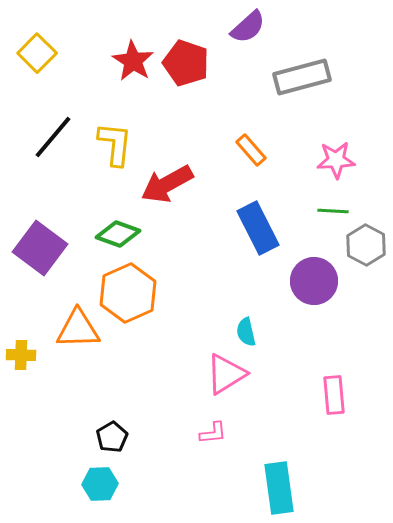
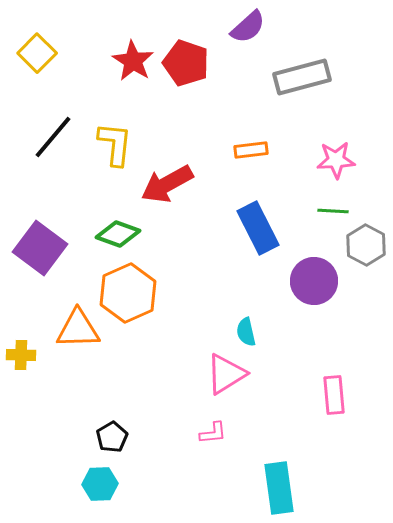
orange rectangle: rotated 56 degrees counterclockwise
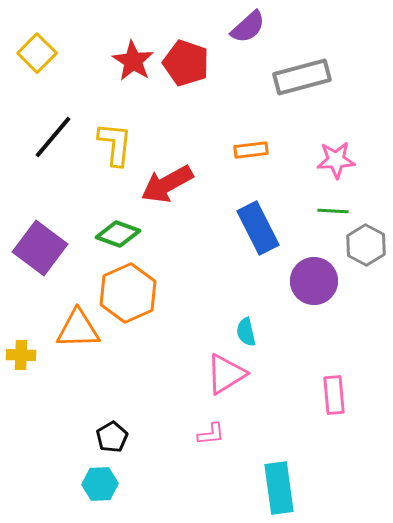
pink L-shape: moved 2 px left, 1 px down
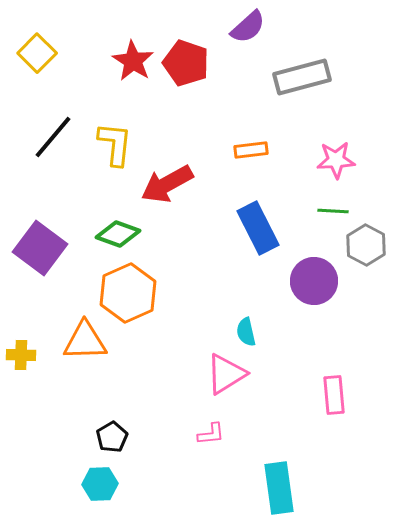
orange triangle: moved 7 px right, 12 px down
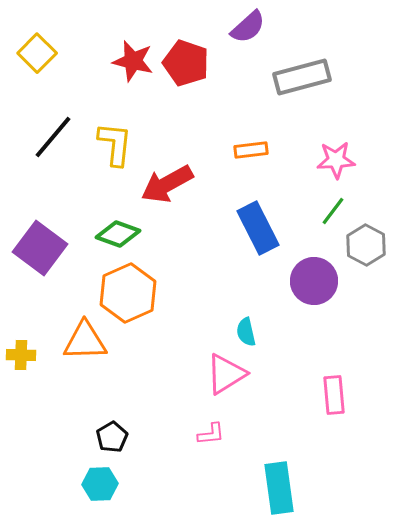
red star: rotated 18 degrees counterclockwise
green line: rotated 56 degrees counterclockwise
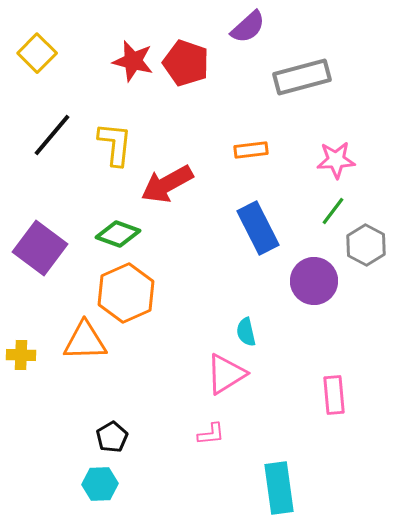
black line: moved 1 px left, 2 px up
orange hexagon: moved 2 px left
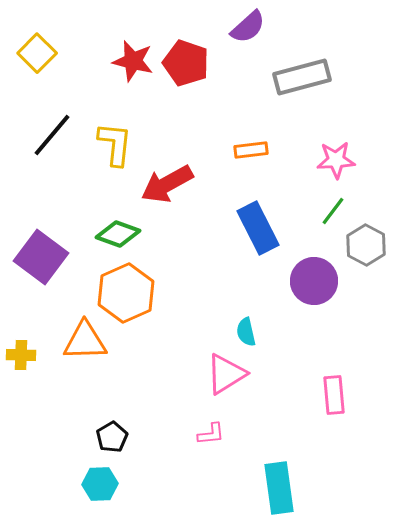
purple square: moved 1 px right, 9 px down
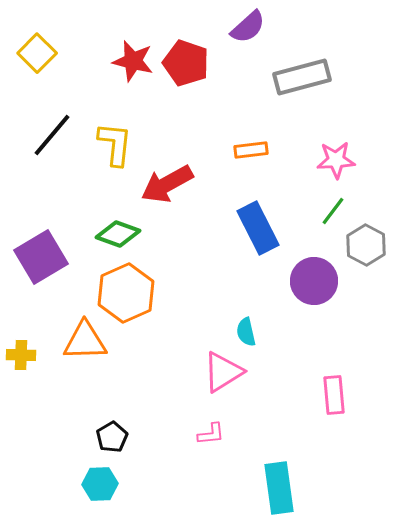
purple square: rotated 22 degrees clockwise
pink triangle: moved 3 px left, 2 px up
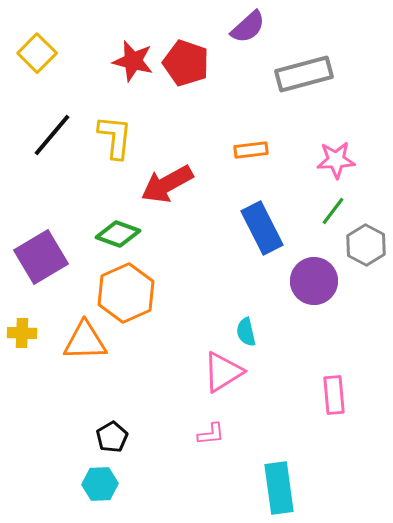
gray rectangle: moved 2 px right, 3 px up
yellow L-shape: moved 7 px up
blue rectangle: moved 4 px right
yellow cross: moved 1 px right, 22 px up
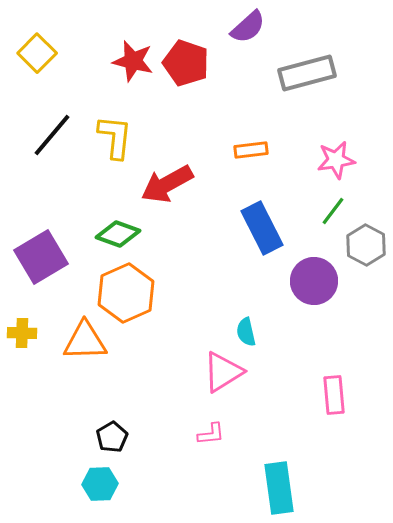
gray rectangle: moved 3 px right, 1 px up
pink star: rotated 6 degrees counterclockwise
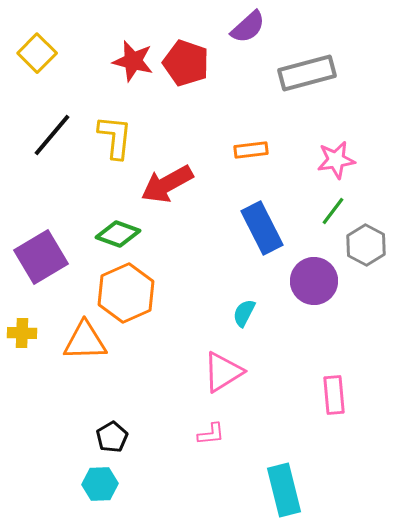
cyan semicircle: moved 2 px left, 19 px up; rotated 40 degrees clockwise
cyan rectangle: moved 5 px right, 2 px down; rotated 6 degrees counterclockwise
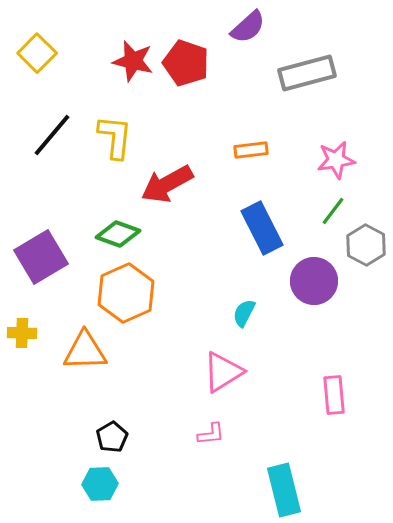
orange triangle: moved 10 px down
